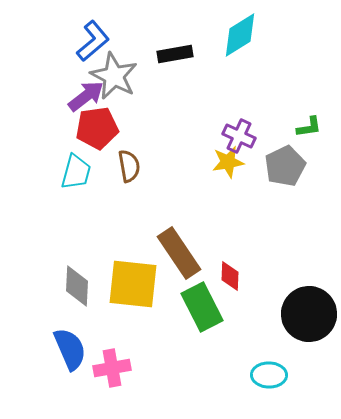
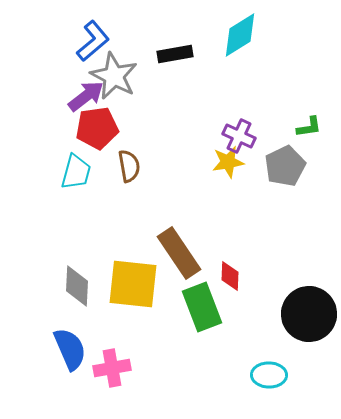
green rectangle: rotated 6 degrees clockwise
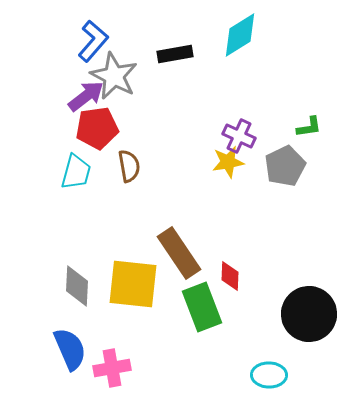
blue L-shape: rotated 9 degrees counterclockwise
